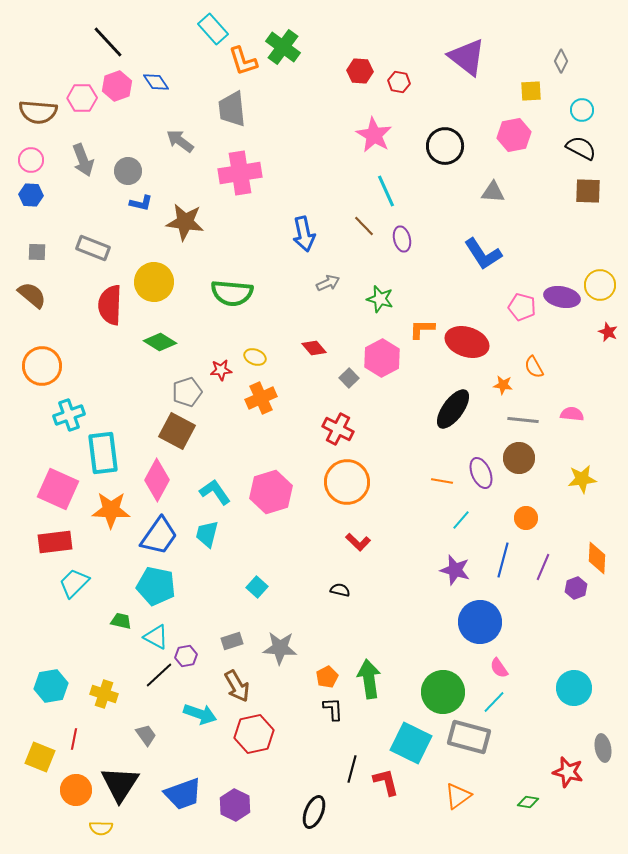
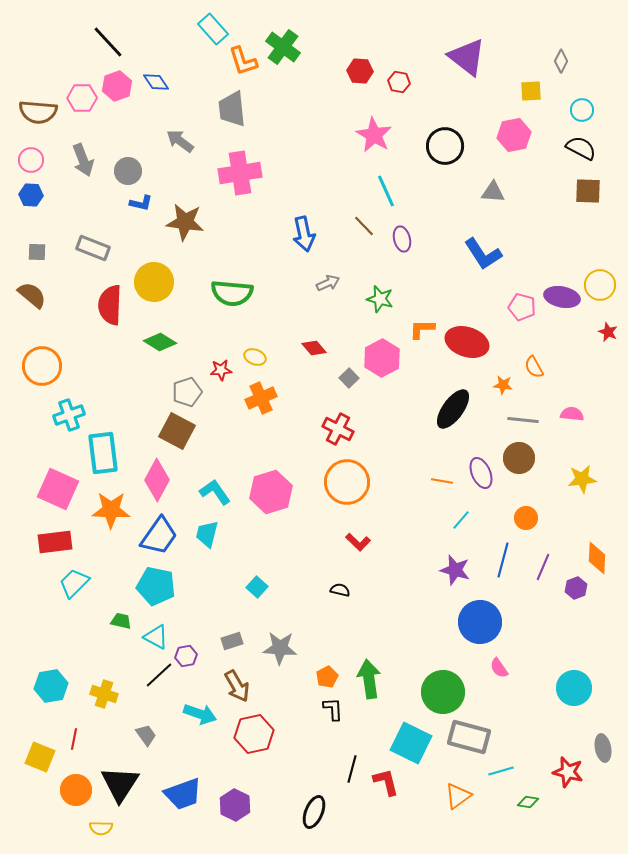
cyan line at (494, 702): moved 7 px right, 69 px down; rotated 30 degrees clockwise
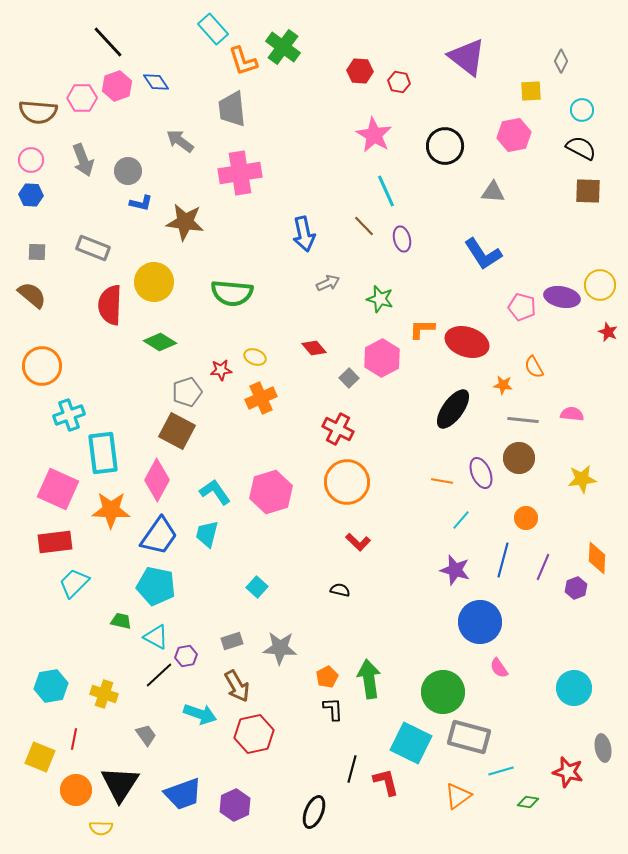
purple hexagon at (235, 805): rotated 8 degrees clockwise
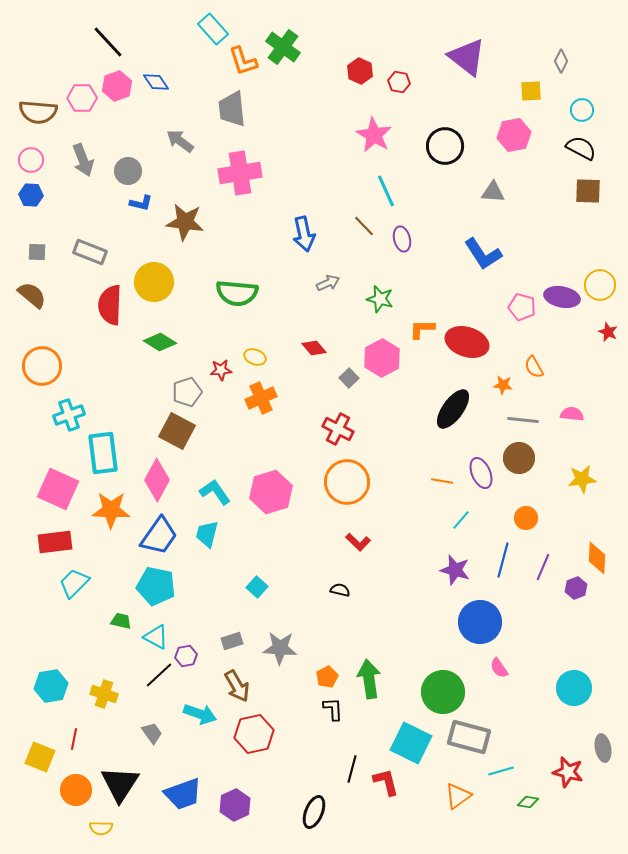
red hexagon at (360, 71): rotated 20 degrees clockwise
gray rectangle at (93, 248): moved 3 px left, 4 px down
green semicircle at (232, 293): moved 5 px right
gray trapezoid at (146, 735): moved 6 px right, 2 px up
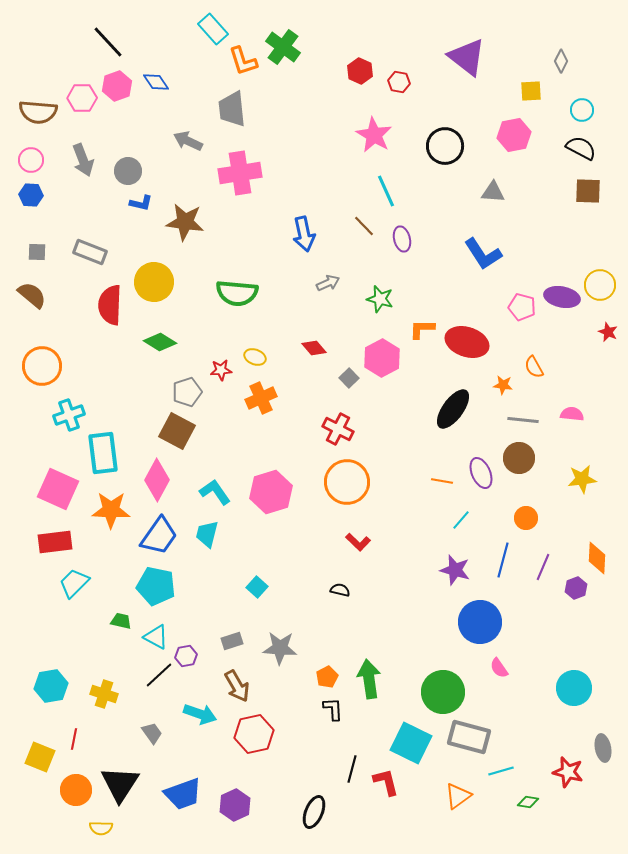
gray arrow at (180, 141): moved 8 px right; rotated 12 degrees counterclockwise
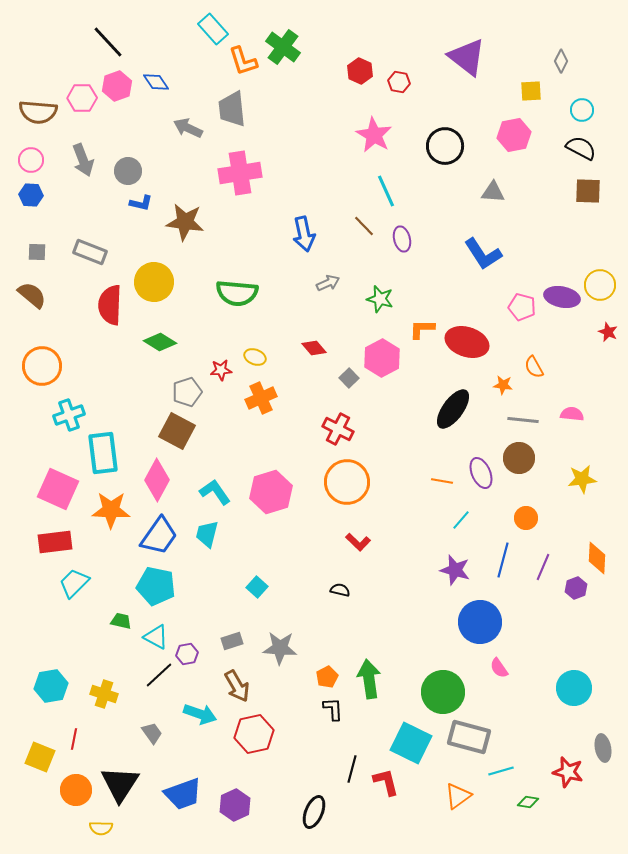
gray arrow at (188, 141): moved 13 px up
purple hexagon at (186, 656): moved 1 px right, 2 px up
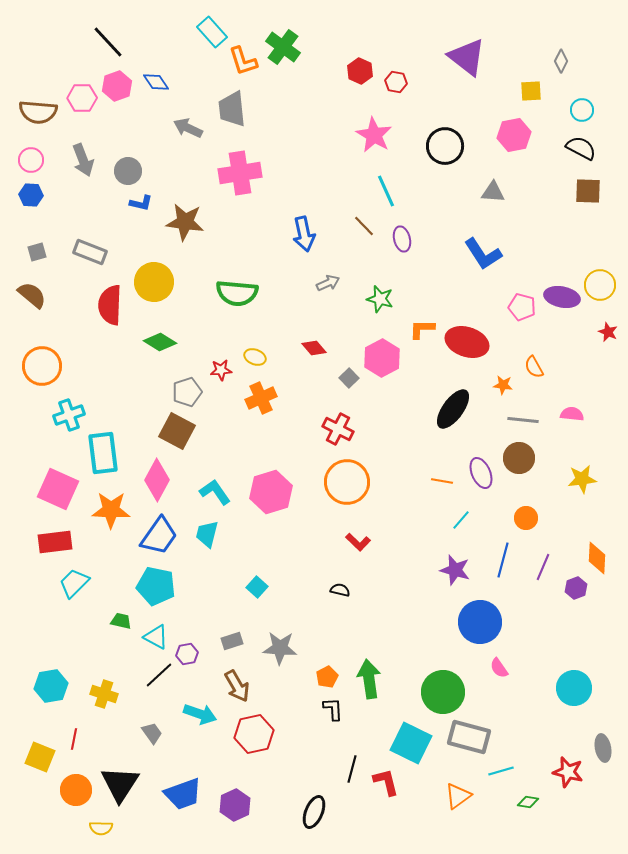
cyan rectangle at (213, 29): moved 1 px left, 3 px down
red hexagon at (399, 82): moved 3 px left
gray square at (37, 252): rotated 18 degrees counterclockwise
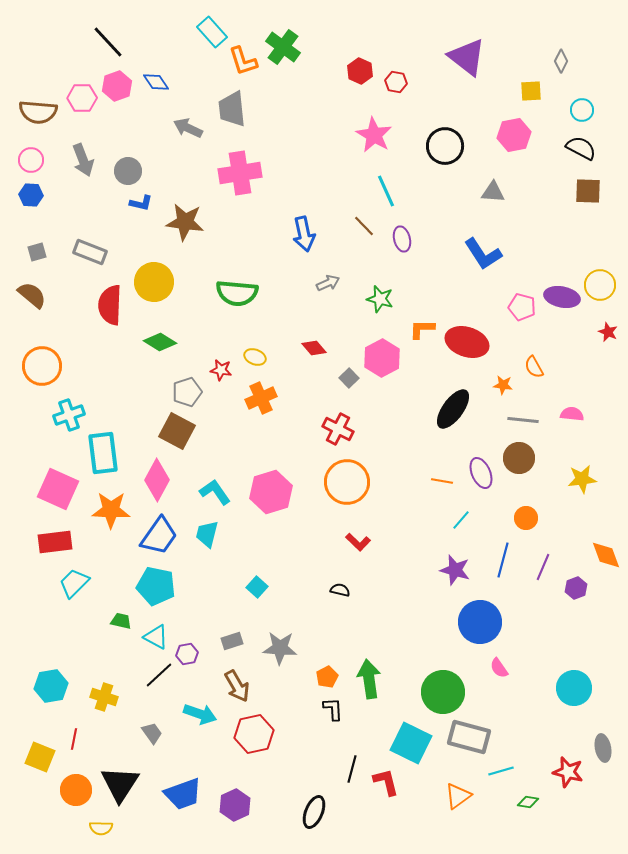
red star at (221, 370): rotated 15 degrees clockwise
orange diamond at (597, 558): moved 9 px right, 3 px up; rotated 24 degrees counterclockwise
yellow cross at (104, 694): moved 3 px down
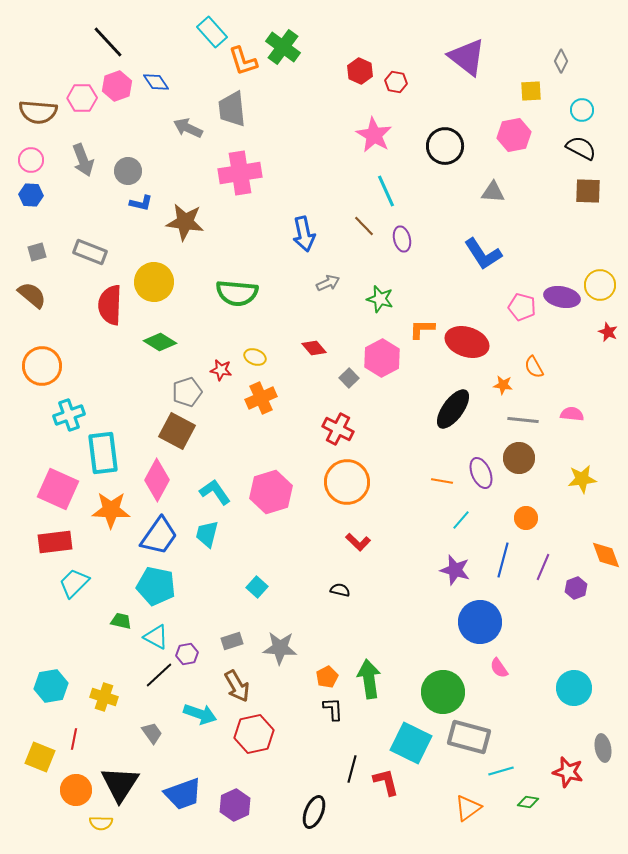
orange triangle at (458, 796): moved 10 px right, 12 px down
yellow semicircle at (101, 828): moved 5 px up
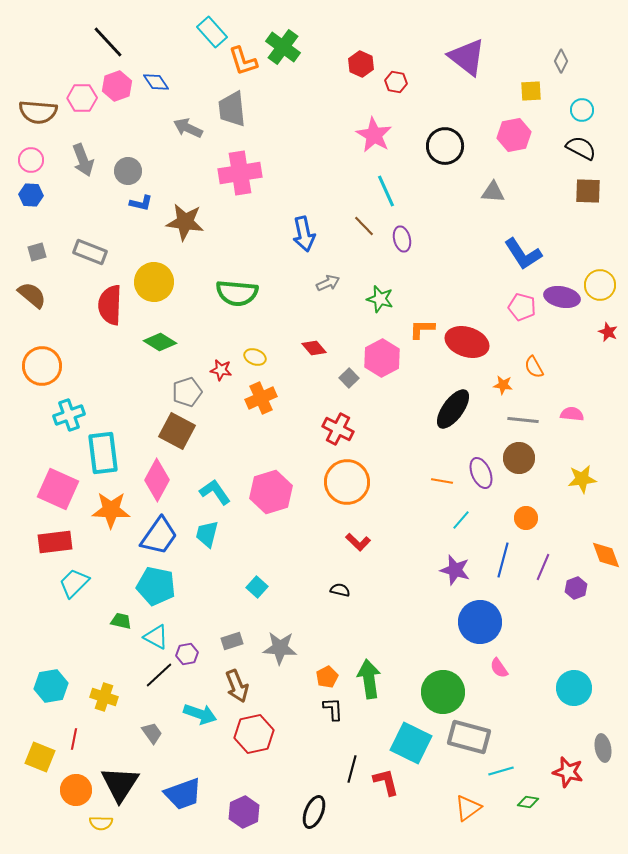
red hexagon at (360, 71): moved 1 px right, 7 px up
blue L-shape at (483, 254): moved 40 px right
brown arrow at (237, 686): rotated 8 degrees clockwise
purple hexagon at (235, 805): moved 9 px right, 7 px down
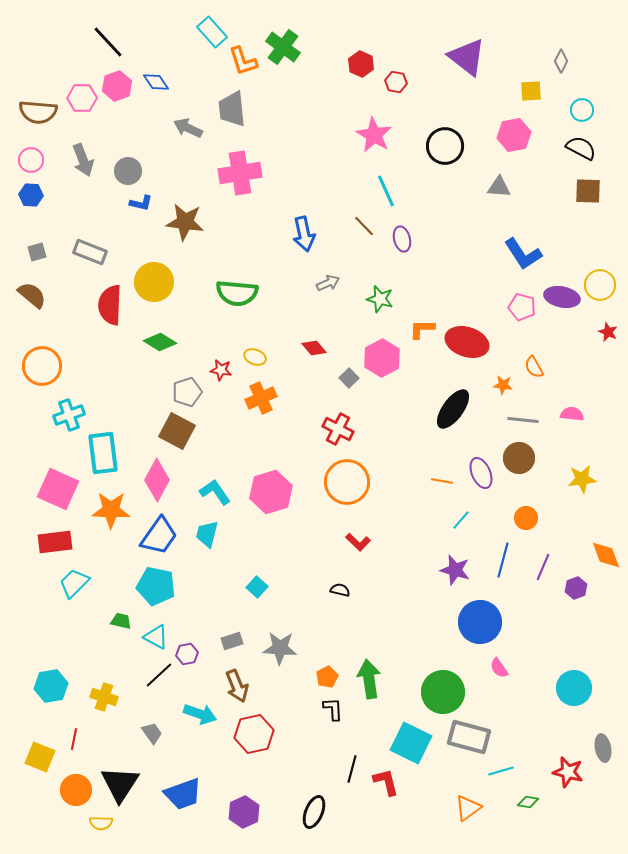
gray triangle at (493, 192): moved 6 px right, 5 px up
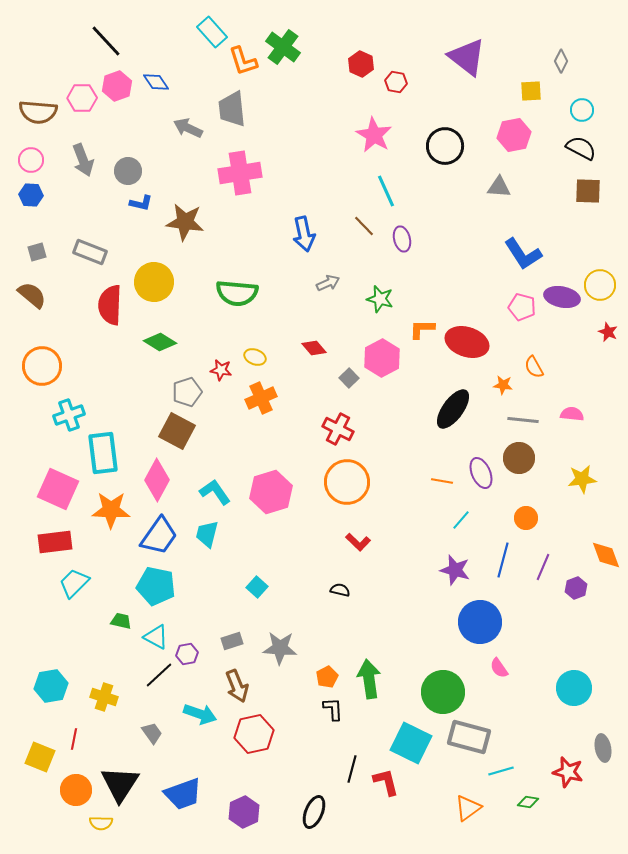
black line at (108, 42): moved 2 px left, 1 px up
